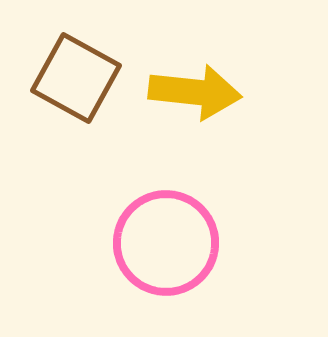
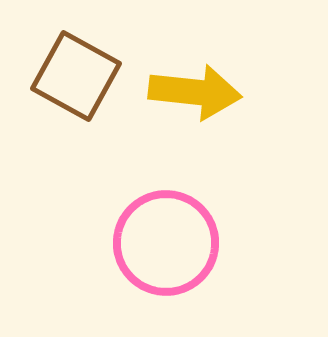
brown square: moved 2 px up
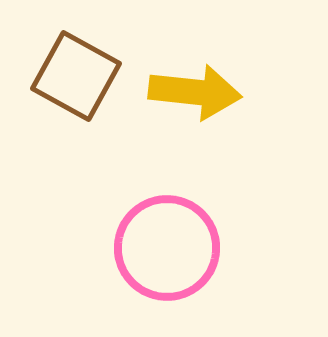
pink circle: moved 1 px right, 5 px down
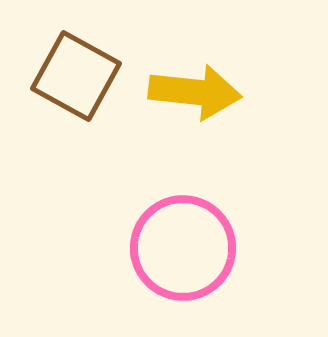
pink circle: moved 16 px right
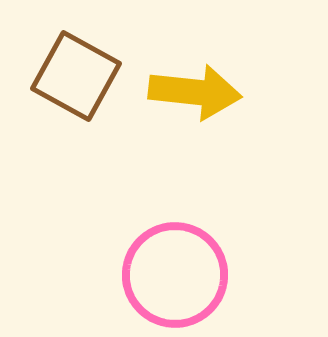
pink circle: moved 8 px left, 27 px down
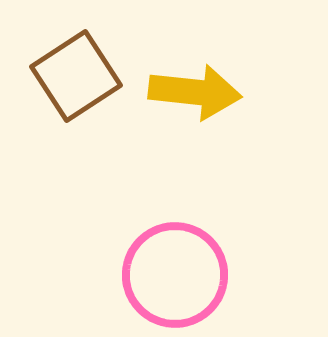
brown square: rotated 28 degrees clockwise
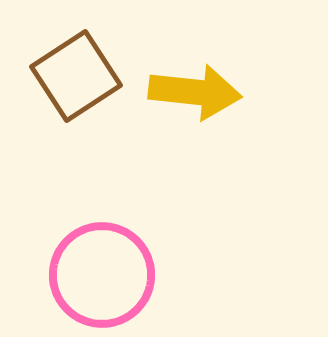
pink circle: moved 73 px left
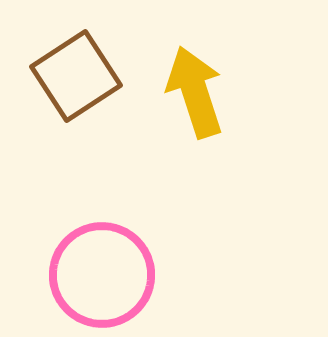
yellow arrow: rotated 114 degrees counterclockwise
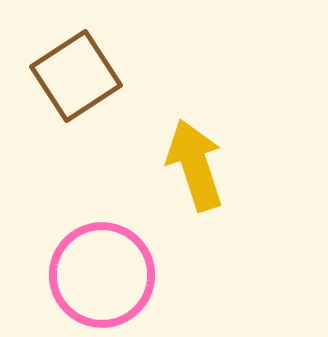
yellow arrow: moved 73 px down
